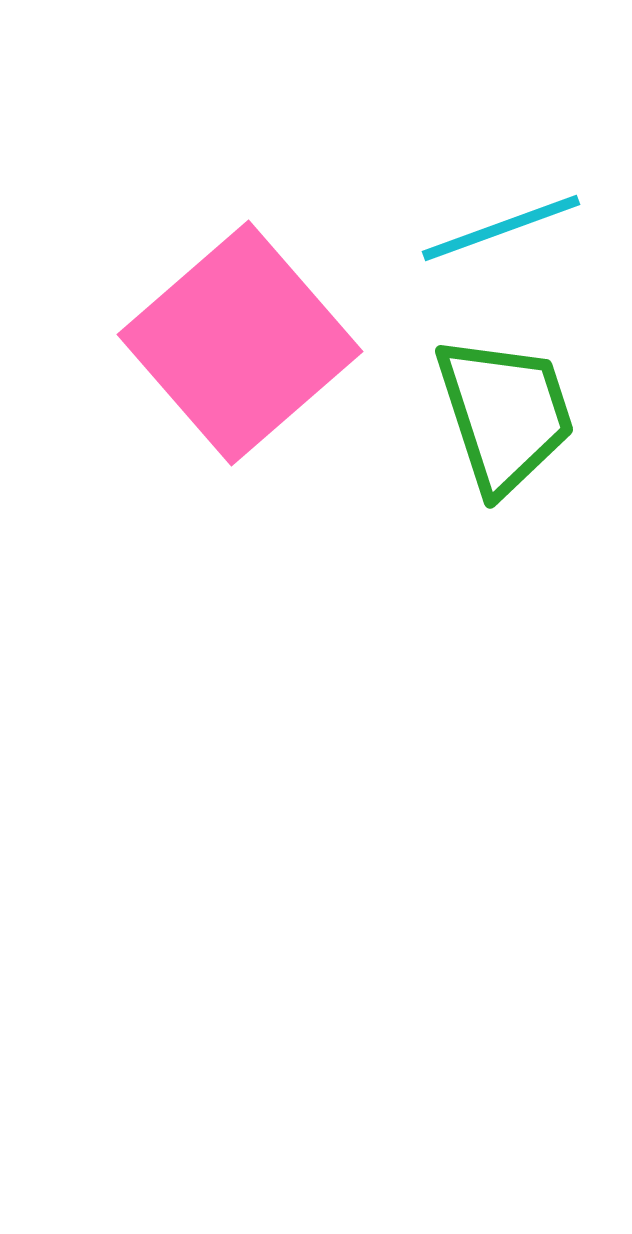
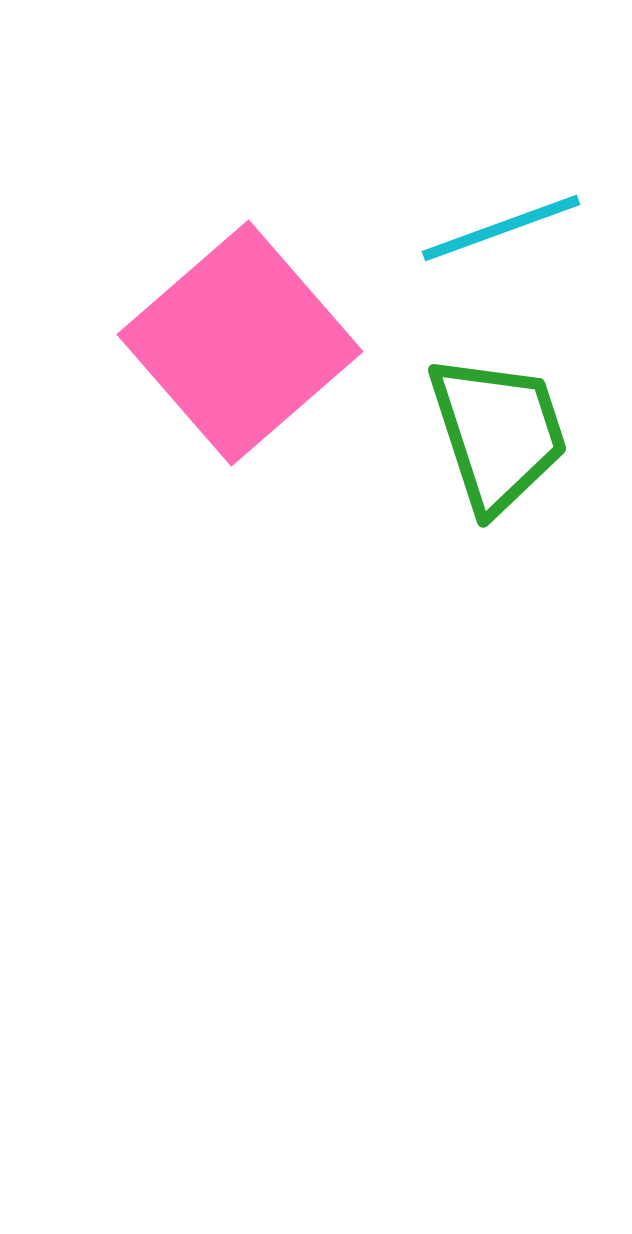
green trapezoid: moved 7 px left, 19 px down
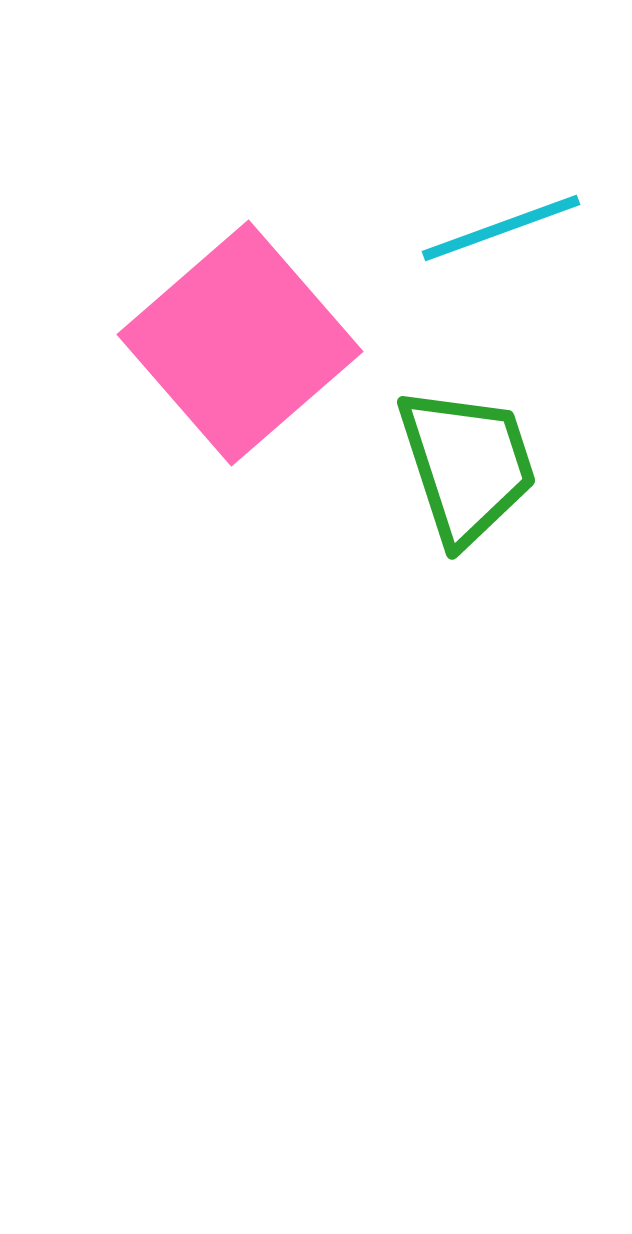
green trapezoid: moved 31 px left, 32 px down
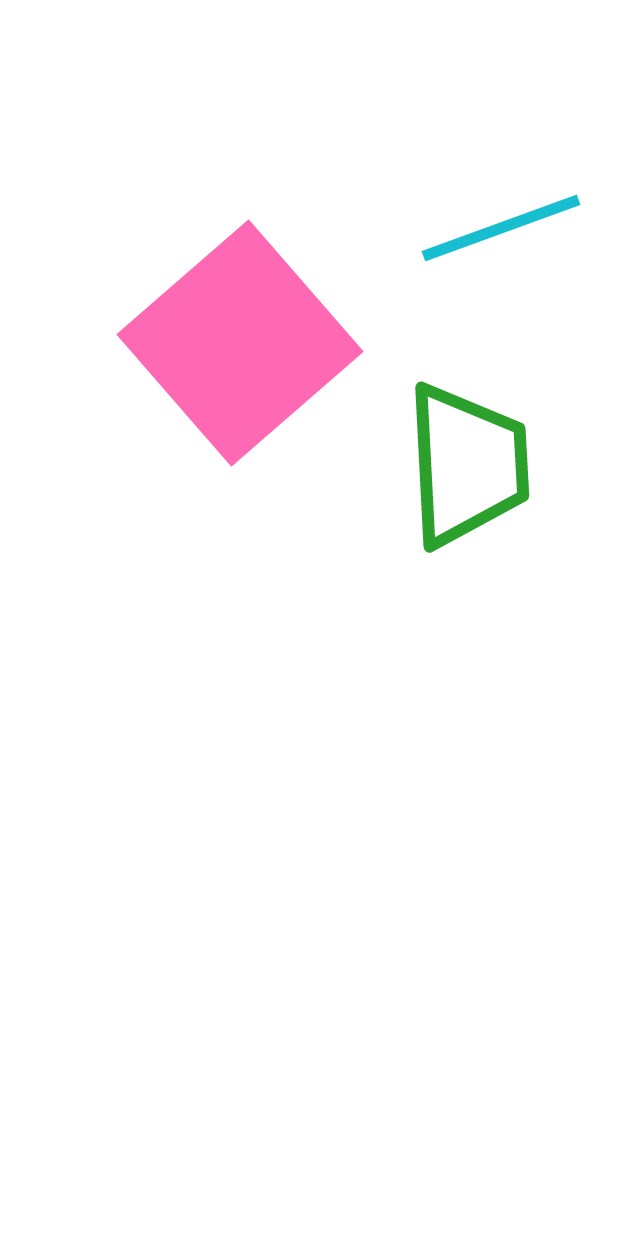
green trapezoid: rotated 15 degrees clockwise
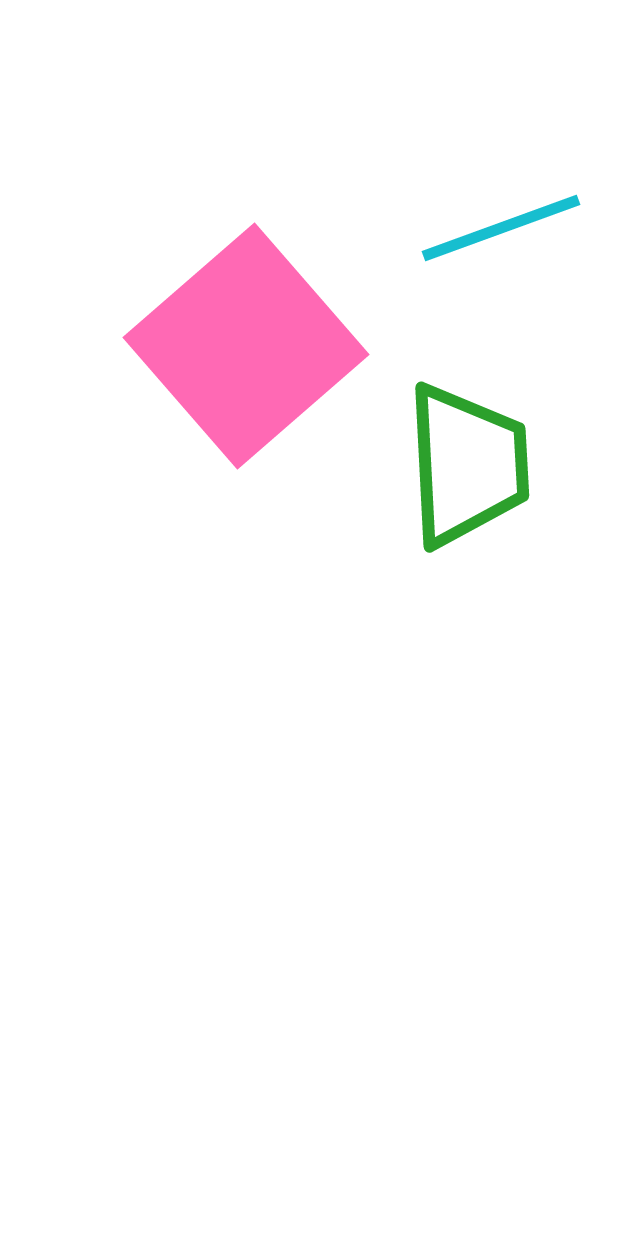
pink square: moved 6 px right, 3 px down
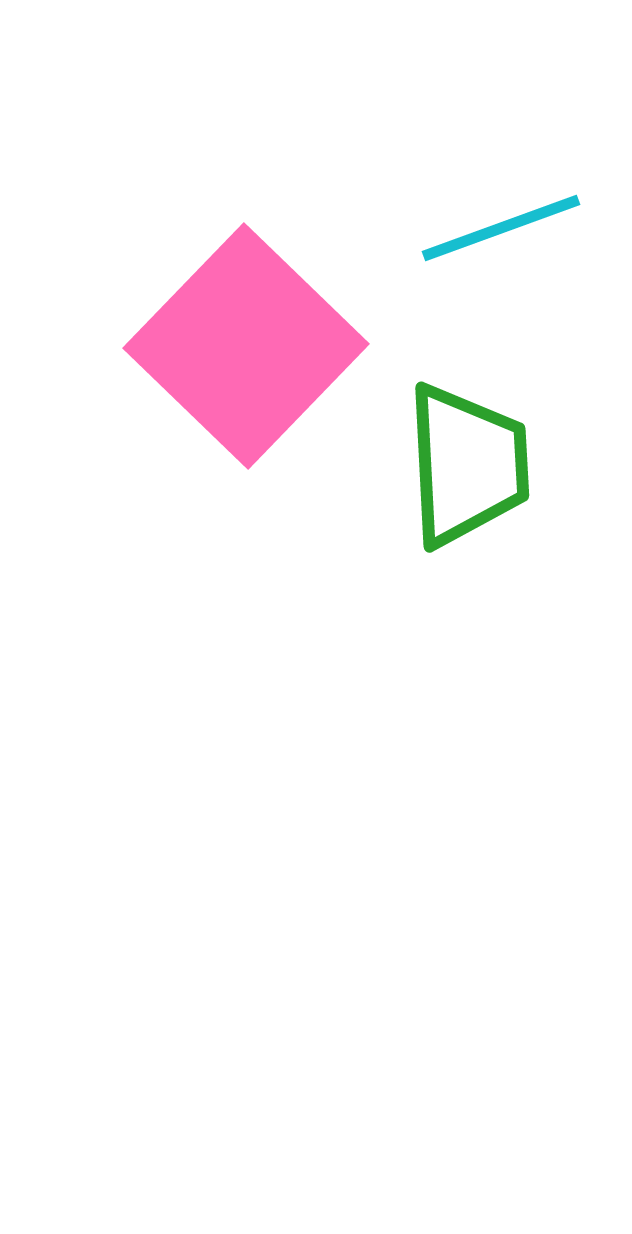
pink square: rotated 5 degrees counterclockwise
